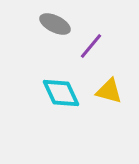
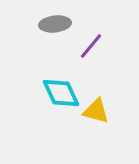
gray ellipse: rotated 32 degrees counterclockwise
yellow triangle: moved 13 px left, 20 px down
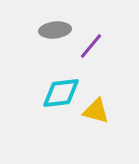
gray ellipse: moved 6 px down
cyan diamond: rotated 72 degrees counterclockwise
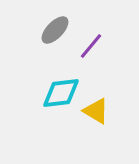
gray ellipse: rotated 40 degrees counterclockwise
yellow triangle: rotated 16 degrees clockwise
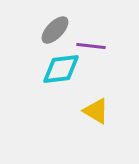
purple line: rotated 56 degrees clockwise
cyan diamond: moved 24 px up
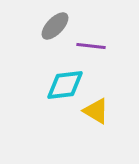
gray ellipse: moved 4 px up
cyan diamond: moved 4 px right, 16 px down
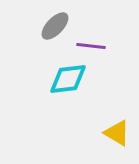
cyan diamond: moved 3 px right, 6 px up
yellow triangle: moved 21 px right, 22 px down
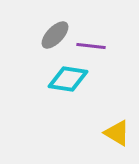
gray ellipse: moved 9 px down
cyan diamond: rotated 15 degrees clockwise
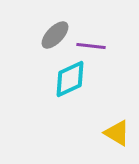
cyan diamond: moved 2 px right; rotated 33 degrees counterclockwise
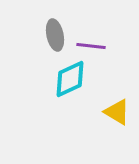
gray ellipse: rotated 56 degrees counterclockwise
yellow triangle: moved 21 px up
